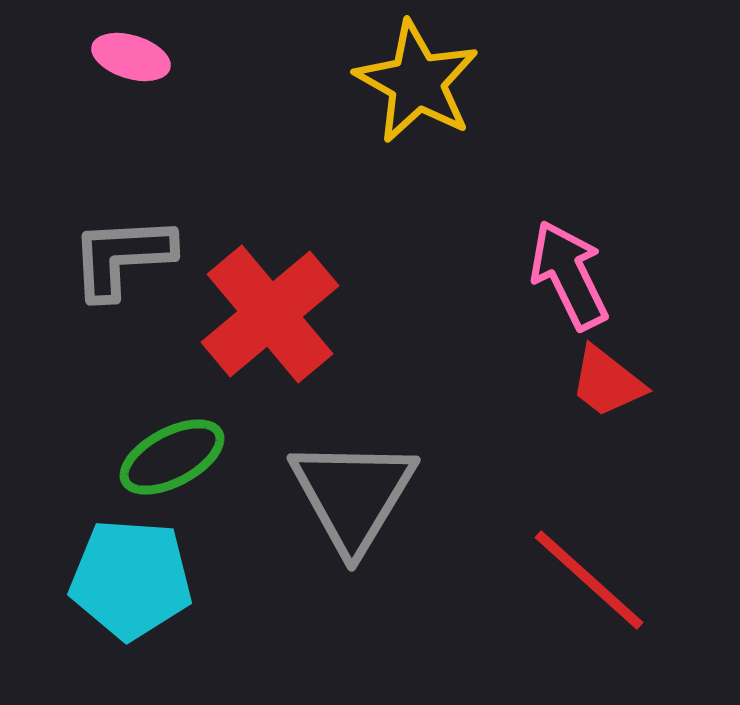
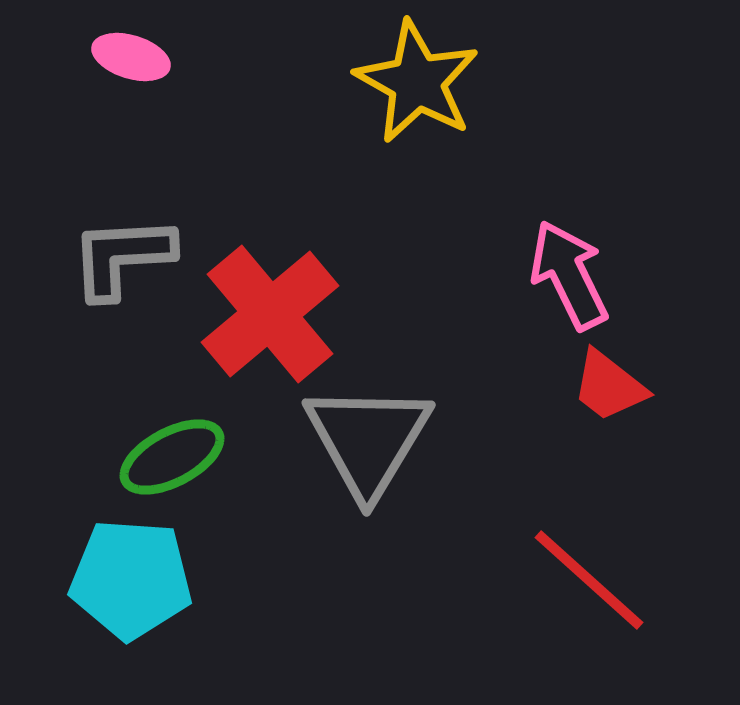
red trapezoid: moved 2 px right, 4 px down
gray triangle: moved 15 px right, 55 px up
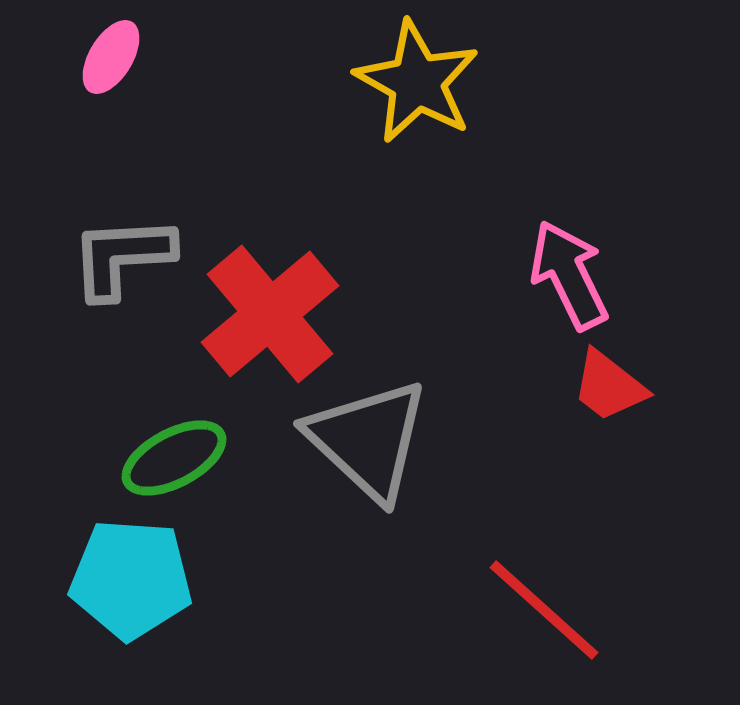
pink ellipse: moved 20 px left; rotated 76 degrees counterclockwise
gray triangle: rotated 18 degrees counterclockwise
green ellipse: moved 2 px right, 1 px down
red line: moved 45 px left, 30 px down
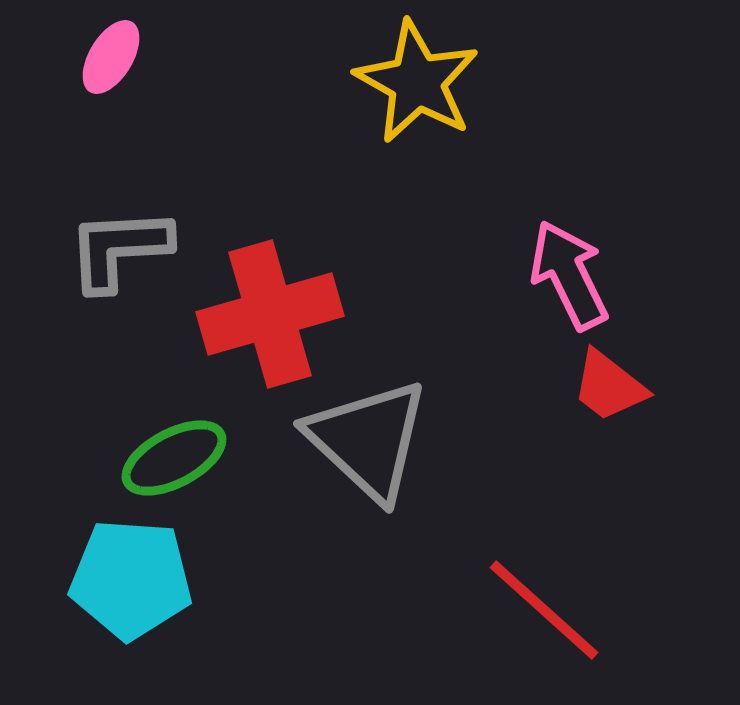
gray L-shape: moved 3 px left, 8 px up
red cross: rotated 24 degrees clockwise
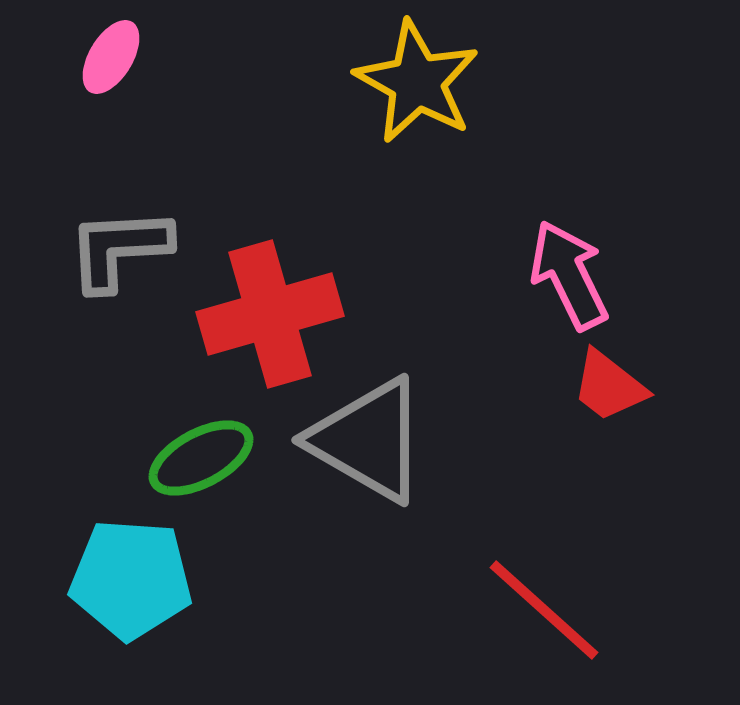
gray triangle: rotated 13 degrees counterclockwise
green ellipse: moved 27 px right
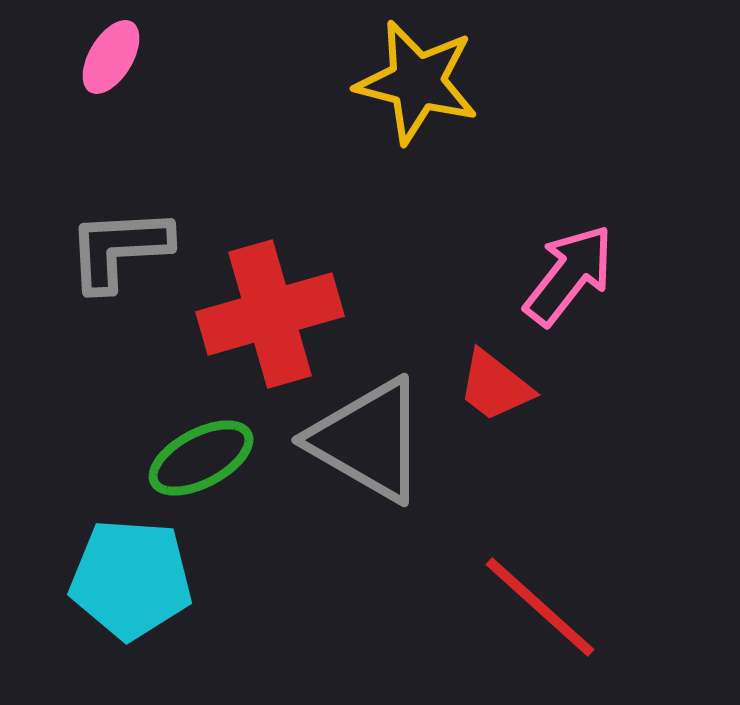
yellow star: rotated 15 degrees counterclockwise
pink arrow: rotated 64 degrees clockwise
red trapezoid: moved 114 px left
red line: moved 4 px left, 3 px up
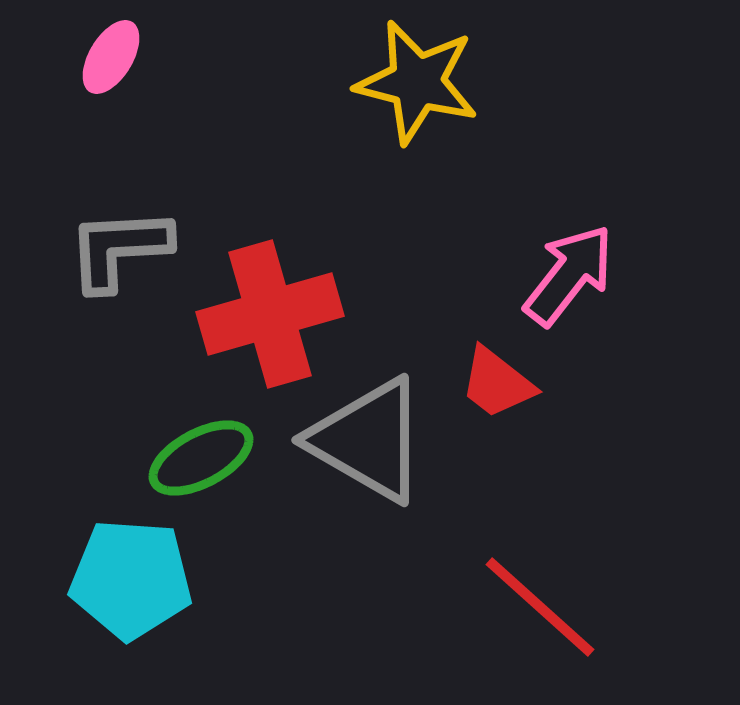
red trapezoid: moved 2 px right, 3 px up
